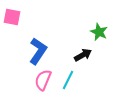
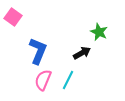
pink square: moved 1 px right; rotated 24 degrees clockwise
blue L-shape: rotated 12 degrees counterclockwise
black arrow: moved 1 px left, 2 px up
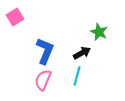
pink square: moved 2 px right; rotated 24 degrees clockwise
blue L-shape: moved 7 px right
cyan line: moved 9 px right, 4 px up; rotated 12 degrees counterclockwise
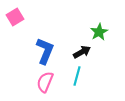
green star: rotated 18 degrees clockwise
black arrow: moved 1 px up
pink semicircle: moved 2 px right, 2 px down
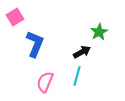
blue L-shape: moved 10 px left, 7 px up
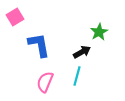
blue L-shape: moved 4 px right, 1 px down; rotated 32 degrees counterclockwise
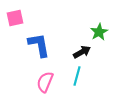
pink square: moved 1 px down; rotated 18 degrees clockwise
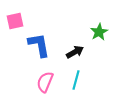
pink square: moved 3 px down
black arrow: moved 7 px left
cyan line: moved 1 px left, 4 px down
